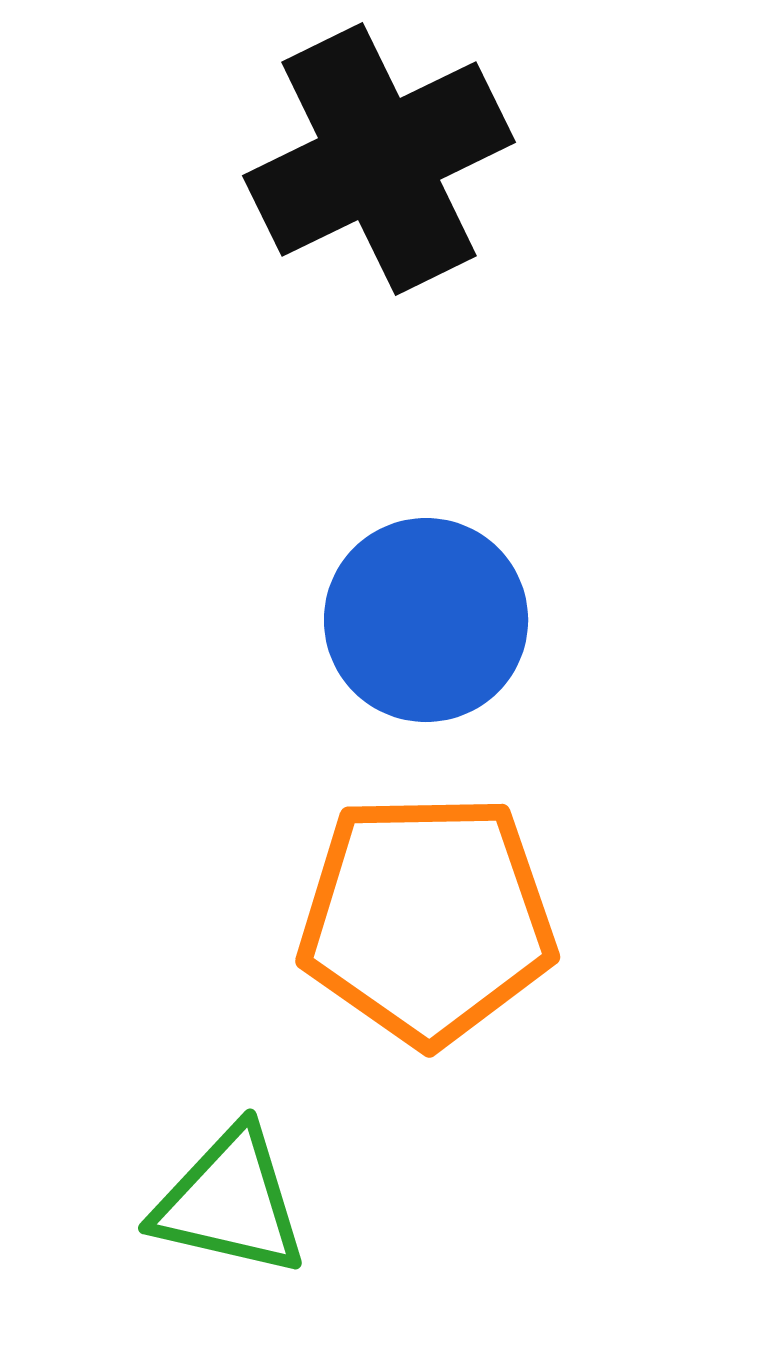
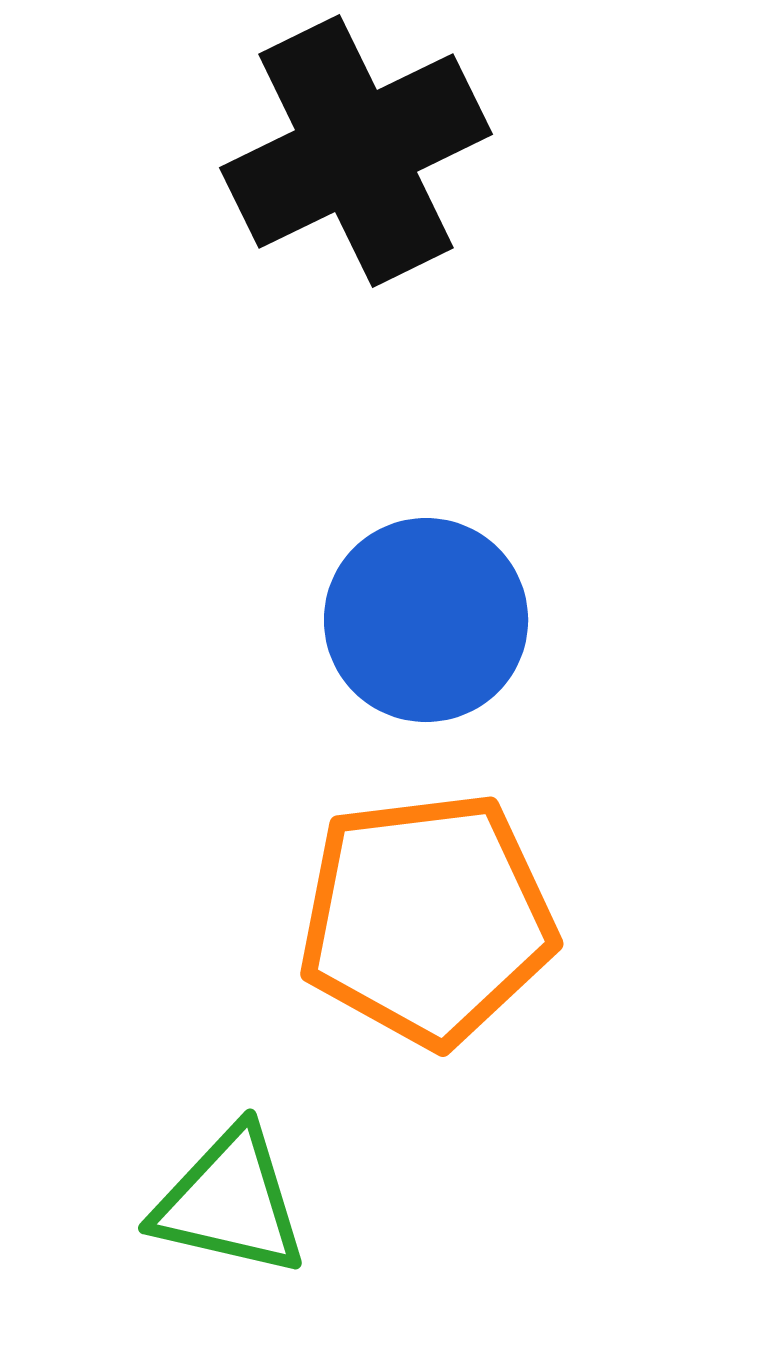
black cross: moved 23 px left, 8 px up
orange pentagon: rotated 6 degrees counterclockwise
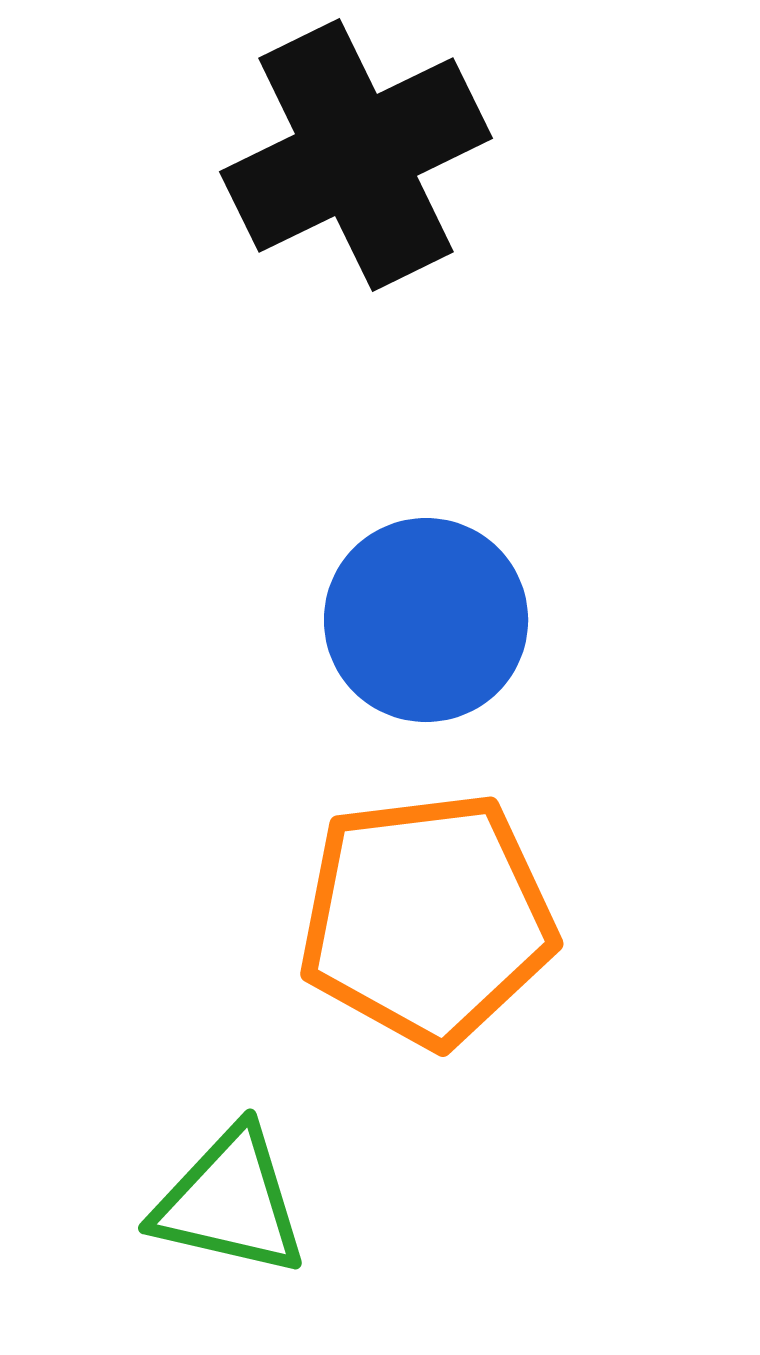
black cross: moved 4 px down
